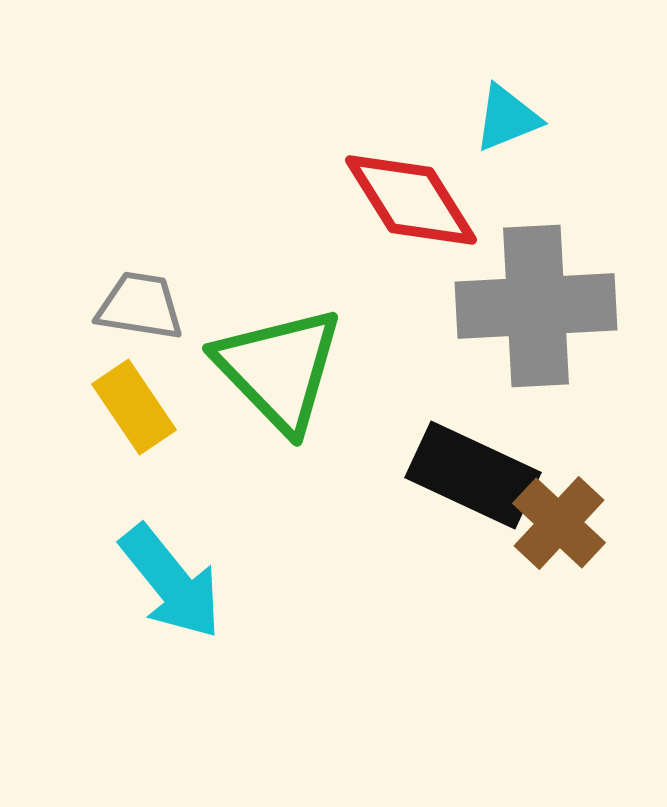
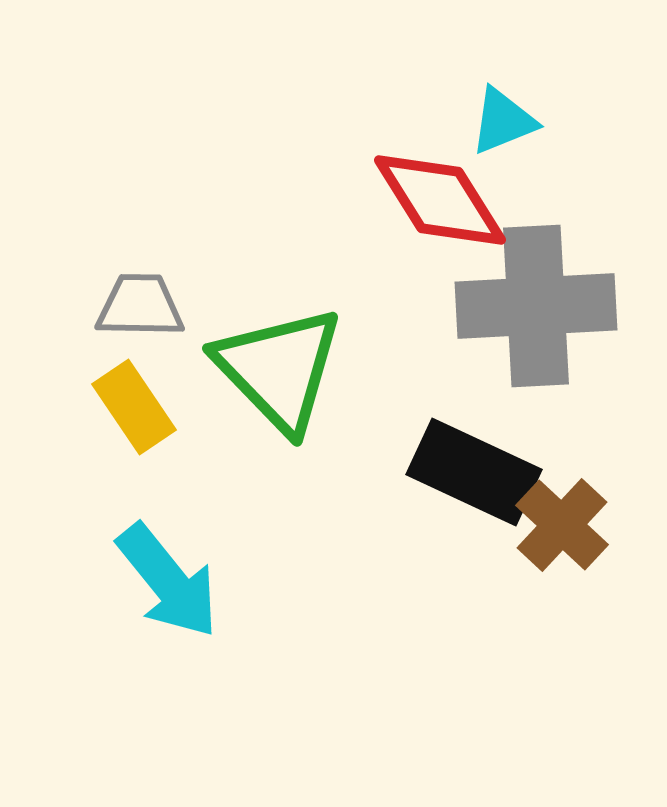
cyan triangle: moved 4 px left, 3 px down
red diamond: moved 29 px right
gray trapezoid: rotated 8 degrees counterclockwise
black rectangle: moved 1 px right, 3 px up
brown cross: moved 3 px right, 2 px down
cyan arrow: moved 3 px left, 1 px up
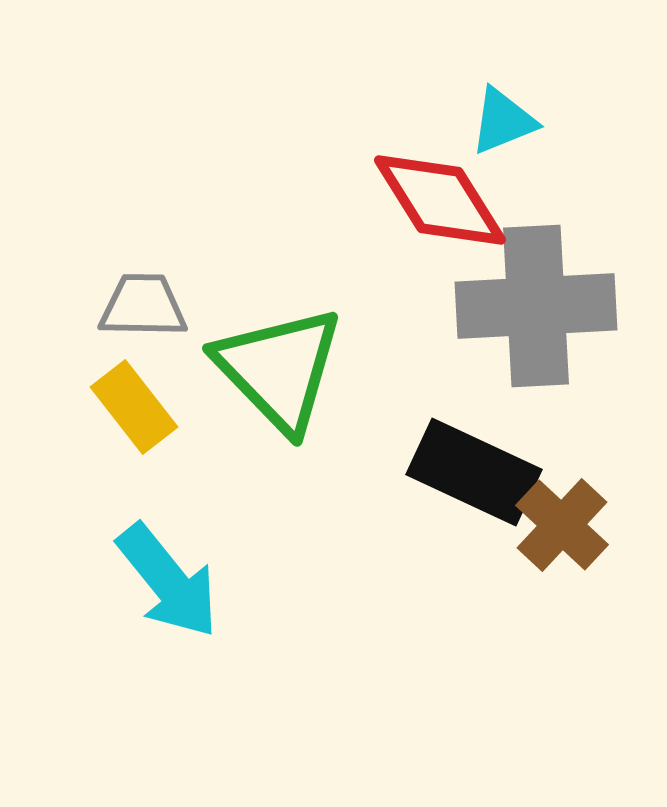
gray trapezoid: moved 3 px right
yellow rectangle: rotated 4 degrees counterclockwise
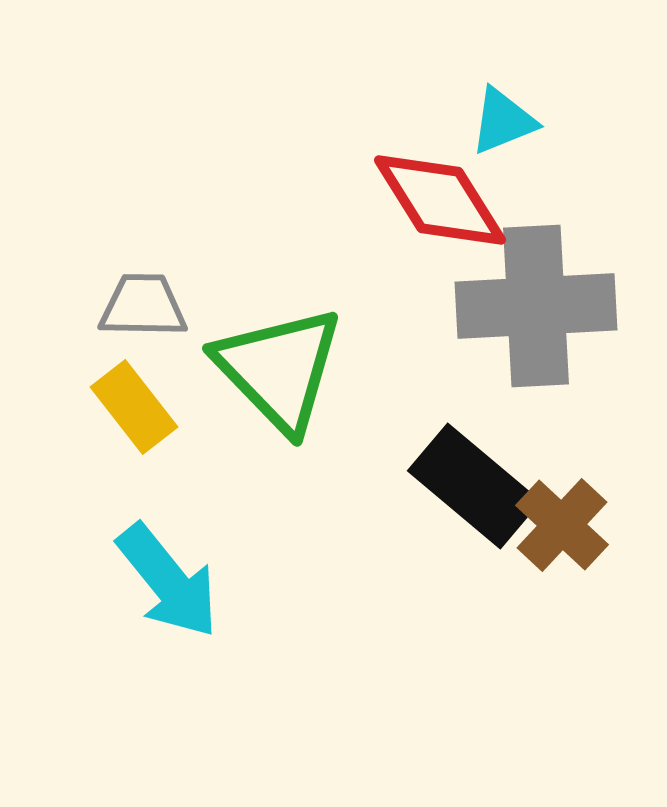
black rectangle: moved 14 px down; rotated 15 degrees clockwise
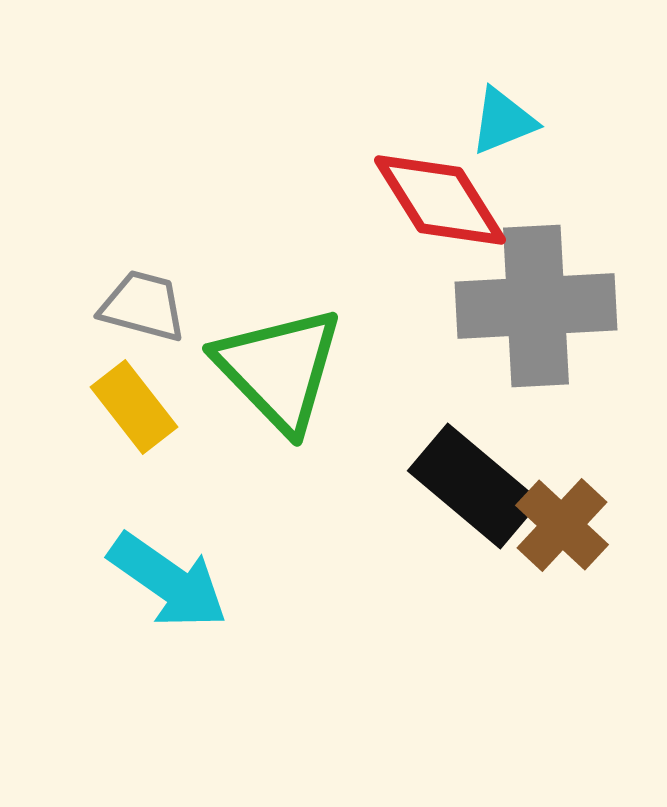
gray trapezoid: rotated 14 degrees clockwise
cyan arrow: rotated 16 degrees counterclockwise
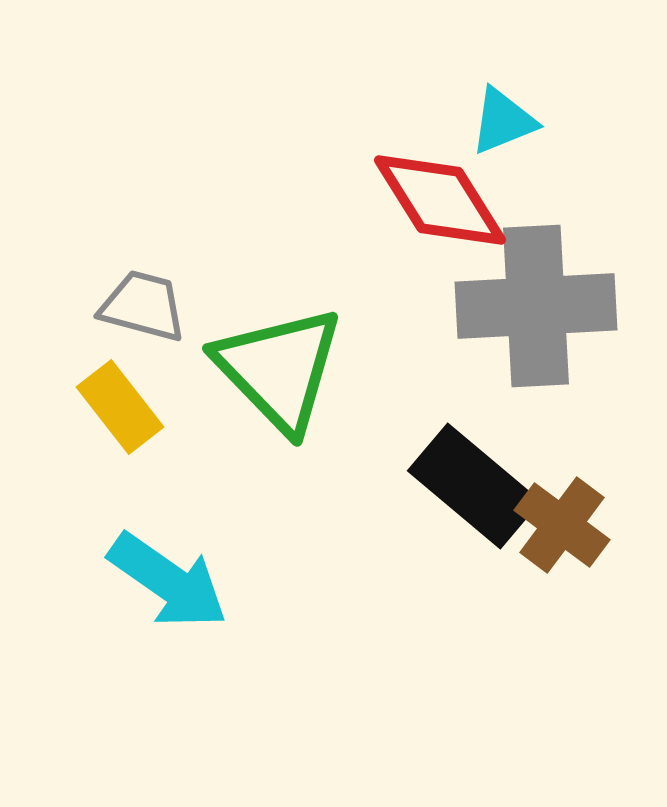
yellow rectangle: moved 14 px left
brown cross: rotated 6 degrees counterclockwise
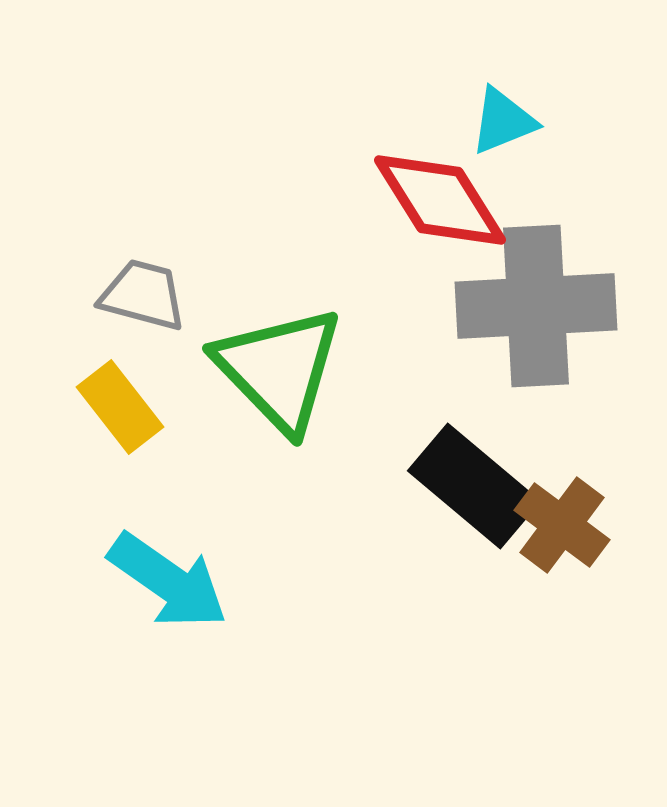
gray trapezoid: moved 11 px up
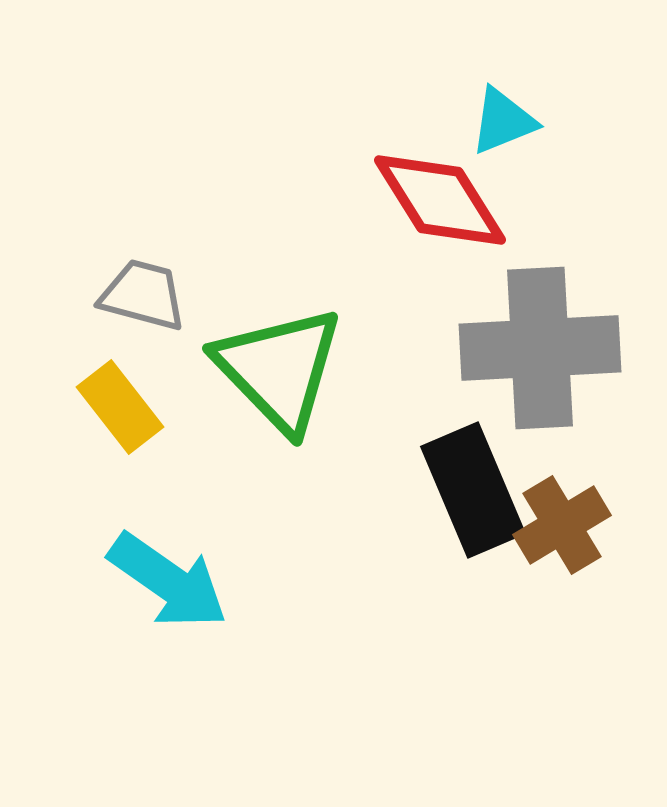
gray cross: moved 4 px right, 42 px down
black rectangle: moved 1 px left, 4 px down; rotated 27 degrees clockwise
brown cross: rotated 22 degrees clockwise
